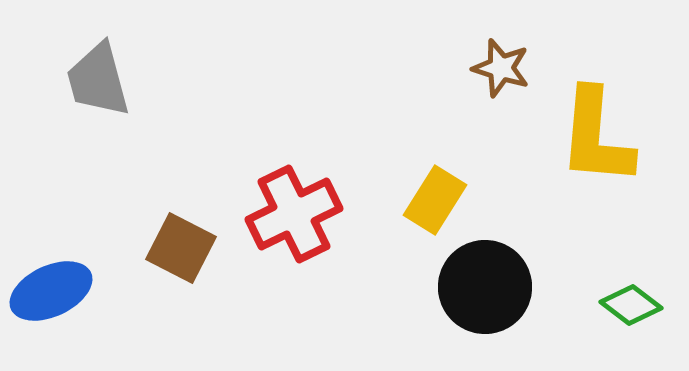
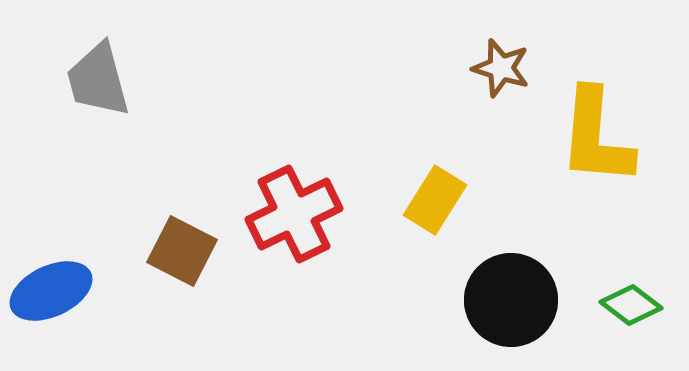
brown square: moved 1 px right, 3 px down
black circle: moved 26 px right, 13 px down
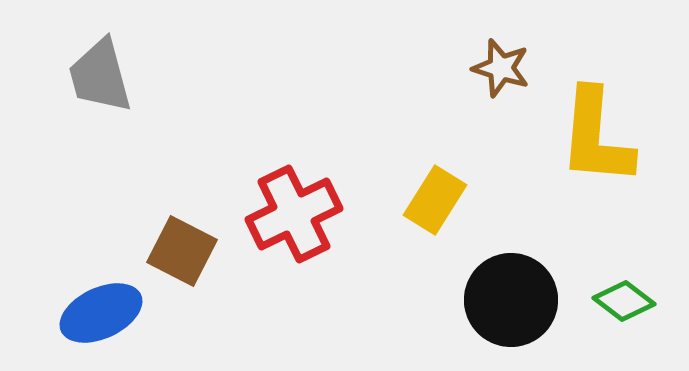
gray trapezoid: moved 2 px right, 4 px up
blue ellipse: moved 50 px right, 22 px down
green diamond: moved 7 px left, 4 px up
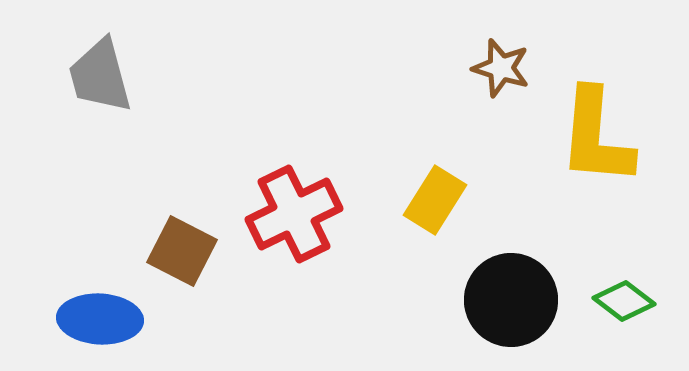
blue ellipse: moved 1 px left, 6 px down; rotated 28 degrees clockwise
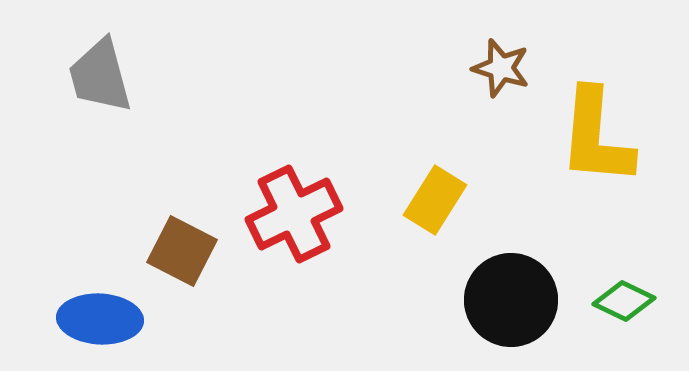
green diamond: rotated 12 degrees counterclockwise
